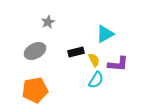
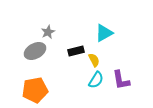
gray star: moved 10 px down
cyan triangle: moved 1 px left, 1 px up
black rectangle: moved 1 px up
purple L-shape: moved 3 px right, 16 px down; rotated 75 degrees clockwise
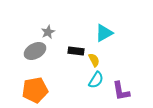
black rectangle: rotated 21 degrees clockwise
purple L-shape: moved 11 px down
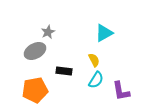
black rectangle: moved 12 px left, 20 px down
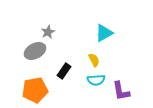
black rectangle: rotated 63 degrees counterclockwise
cyan semicircle: rotated 54 degrees clockwise
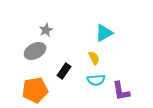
gray star: moved 2 px left, 2 px up
yellow semicircle: moved 2 px up
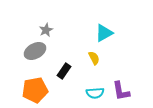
cyan semicircle: moved 1 px left, 13 px down
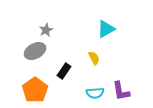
cyan triangle: moved 2 px right, 4 px up
orange pentagon: rotated 25 degrees counterclockwise
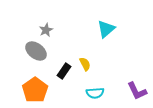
cyan triangle: rotated 12 degrees counterclockwise
gray ellipse: moved 1 px right; rotated 65 degrees clockwise
yellow semicircle: moved 9 px left, 6 px down
purple L-shape: moved 16 px right; rotated 15 degrees counterclockwise
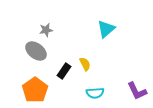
gray star: rotated 16 degrees clockwise
